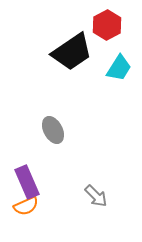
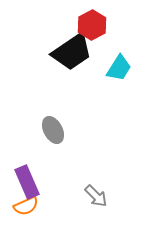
red hexagon: moved 15 px left
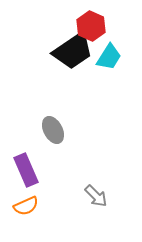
red hexagon: moved 1 px left, 1 px down; rotated 8 degrees counterclockwise
black trapezoid: moved 1 px right, 1 px up
cyan trapezoid: moved 10 px left, 11 px up
purple rectangle: moved 1 px left, 12 px up
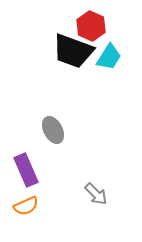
black trapezoid: rotated 54 degrees clockwise
gray arrow: moved 2 px up
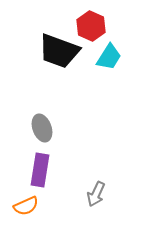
black trapezoid: moved 14 px left
gray ellipse: moved 11 px left, 2 px up; rotated 8 degrees clockwise
purple rectangle: moved 14 px right; rotated 32 degrees clockwise
gray arrow: rotated 70 degrees clockwise
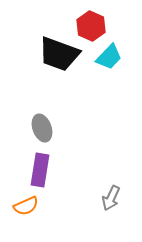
black trapezoid: moved 3 px down
cyan trapezoid: rotated 12 degrees clockwise
gray arrow: moved 15 px right, 4 px down
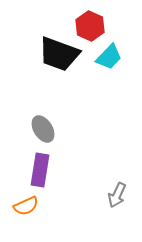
red hexagon: moved 1 px left
gray ellipse: moved 1 px right, 1 px down; rotated 12 degrees counterclockwise
gray arrow: moved 6 px right, 3 px up
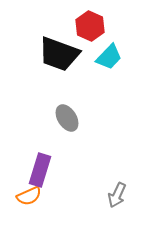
gray ellipse: moved 24 px right, 11 px up
purple rectangle: rotated 8 degrees clockwise
orange semicircle: moved 3 px right, 10 px up
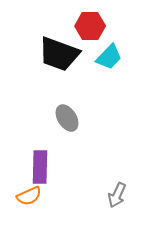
red hexagon: rotated 24 degrees counterclockwise
purple rectangle: moved 3 px up; rotated 16 degrees counterclockwise
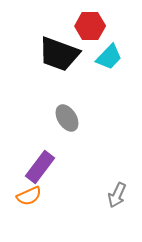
purple rectangle: rotated 36 degrees clockwise
